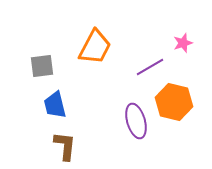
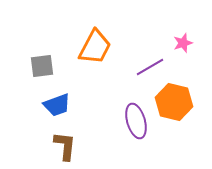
blue trapezoid: moved 2 px right; rotated 96 degrees counterclockwise
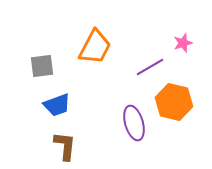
purple ellipse: moved 2 px left, 2 px down
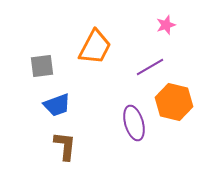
pink star: moved 17 px left, 18 px up
